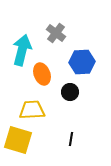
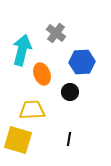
black line: moved 2 px left
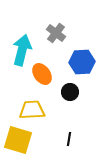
orange ellipse: rotated 15 degrees counterclockwise
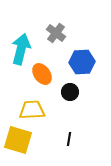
cyan arrow: moved 1 px left, 1 px up
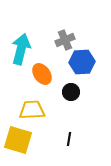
gray cross: moved 9 px right, 7 px down; rotated 30 degrees clockwise
black circle: moved 1 px right
